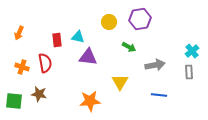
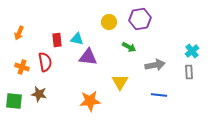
cyan triangle: moved 1 px left, 2 px down
red semicircle: moved 1 px up
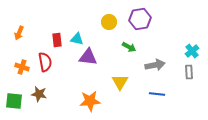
blue line: moved 2 px left, 1 px up
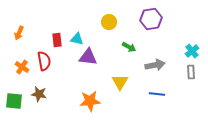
purple hexagon: moved 11 px right
red semicircle: moved 1 px left, 1 px up
orange cross: rotated 16 degrees clockwise
gray rectangle: moved 2 px right
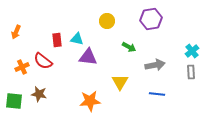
yellow circle: moved 2 px left, 1 px up
orange arrow: moved 3 px left, 1 px up
red semicircle: moved 1 px left; rotated 138 degrees clockwise
orange cross: rotated 32 degrees clockwise
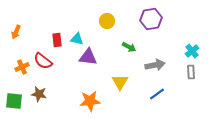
blue line: rotated 42 degrees counterclockwise
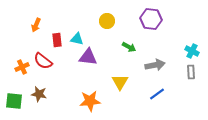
purple hexagon: rotated 15 degrees clockwise
orange arrow: moved 20 px right, 7 px up
cyan cross: rotated 24 degrees counterclockwise
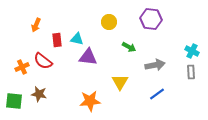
yellow circle: moved 2 px right, 1 px down
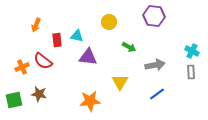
purple hexagon: moved 3 px right, 3 px up
cyan triangle: moved 3 px up
green square: moved 1 px up; rotated 18 degrees counterclockwise
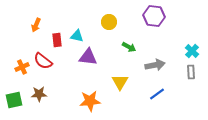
cyan cross: rotated 16 degrees clockwise
brown star: rotated 14 degrees counterclockwise
